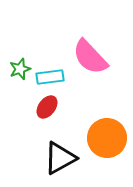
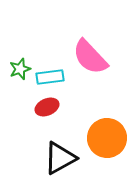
red ellipse: rotated 30 degrees clockwise
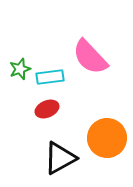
red ellipse: moved 2 px down
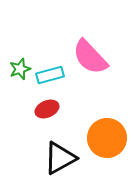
cyan rectangle: moved 2 px up; rotated 8 degrees counterclockwise
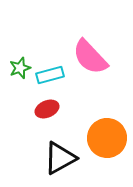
green star: moved 1 px up
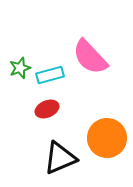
black triangle: rotated 6 degrees clockwise
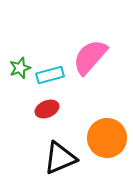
pink semicircle: rotated 84 degrees clockwise
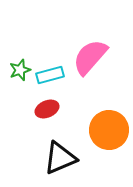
green star: moved 2 px down
orange circle: moved 2 px right, 8 px up
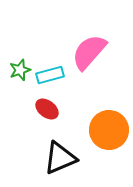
pink semicircle: moved 1 px left, 5 px up
red ellipse: rotated 60 degrees clockwise
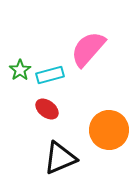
pink semicircle: moved 1 px left, 3 px up
green star: rotated 15 degrees counterclockwise
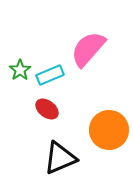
cyan rectangle: rotated 8 degrees counterclockwise
